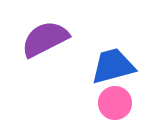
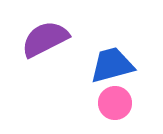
blue trapezoid: moved 1 px left, 1 px up
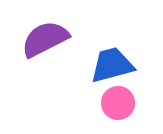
pink circle: moved 3 px right
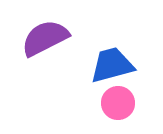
purple semicircle: moved 1 px up
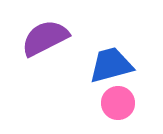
blue trapezoid: moved 1 px left
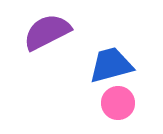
purple semicircle: moved 2 px right, 6 px up
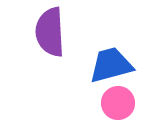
purple semicircle: moved 3 px right; rotated 66 degrees counterclockwise
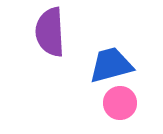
pink circle: moved 2 px right
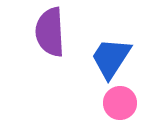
blue trapezoid: moved 7 px up; rotated 42 degrees counterclockwise
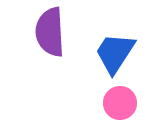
blue trapezoid: moved 4 px right, 5 px up
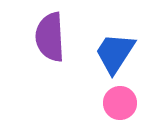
purple semicircle: moved 5 px down
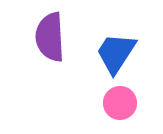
blue trapezoid: moved 1 px right
